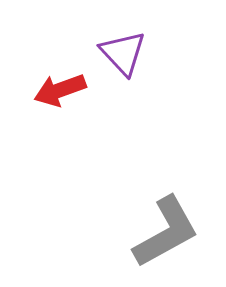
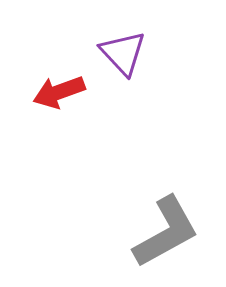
red arrow: moved 1 px left, 2 px down
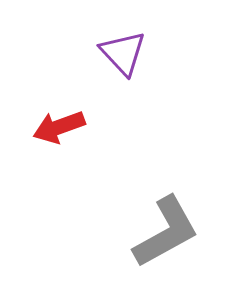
red arrow: moved 35 px down
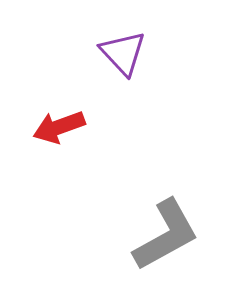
gray L-shape: moved 3 px down
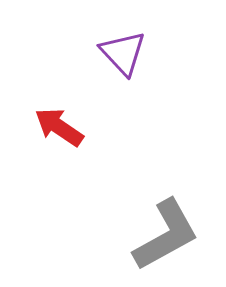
red arrow: rotated 54 degrees clockwise
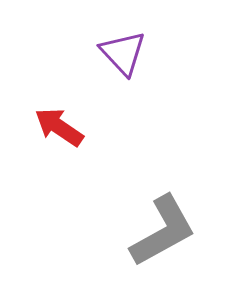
gray L-shape: moved 3 px left, 4 px up
